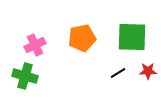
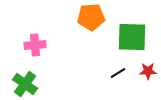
orange pentagon: moved 9 px right, 21 px up; rotated 8 degrees clockwise
pink cross: rotated 20 degrees clockwise
green cross: moved 8 px down; rotated 20 degrees clockwise
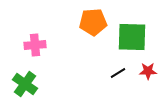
orange pentagon: moved 2 px right, 5 px down
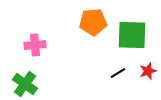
green square: moved 2 px up
red star: rotated 18 degrees counterclockwise
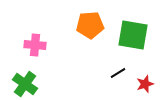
orange pentagon: moved 3 px left, 3 px down
green square: moved 1 px right; rotated 8 degrees clockwise
pink cross: rotated 10 degrees clockwise
red star: moved 3 px left, 13 px down
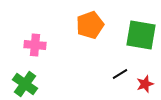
orange pentagon: rotated 16 degrees counterclockwise
green square: moved 8 px right
black line: moved 2 px right, 1 px down
